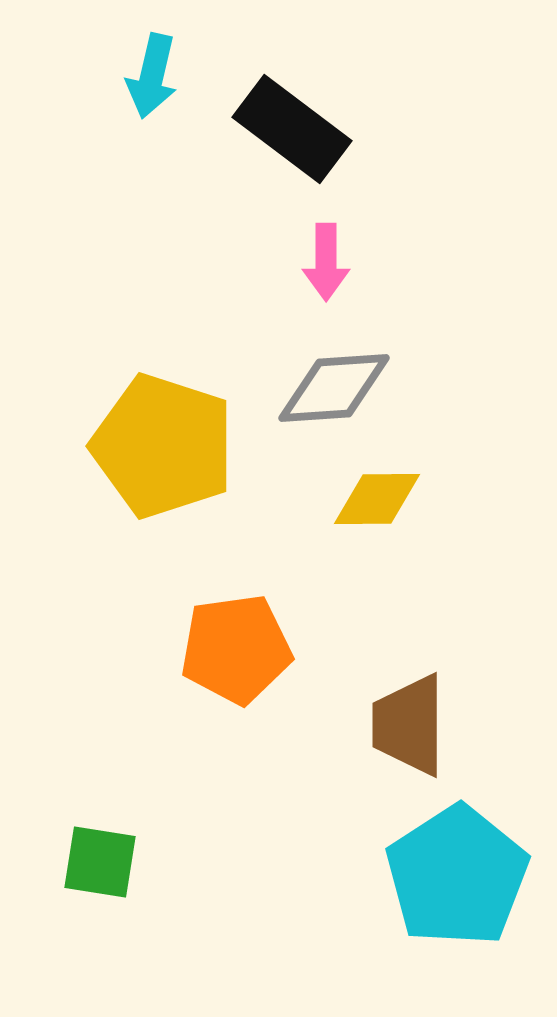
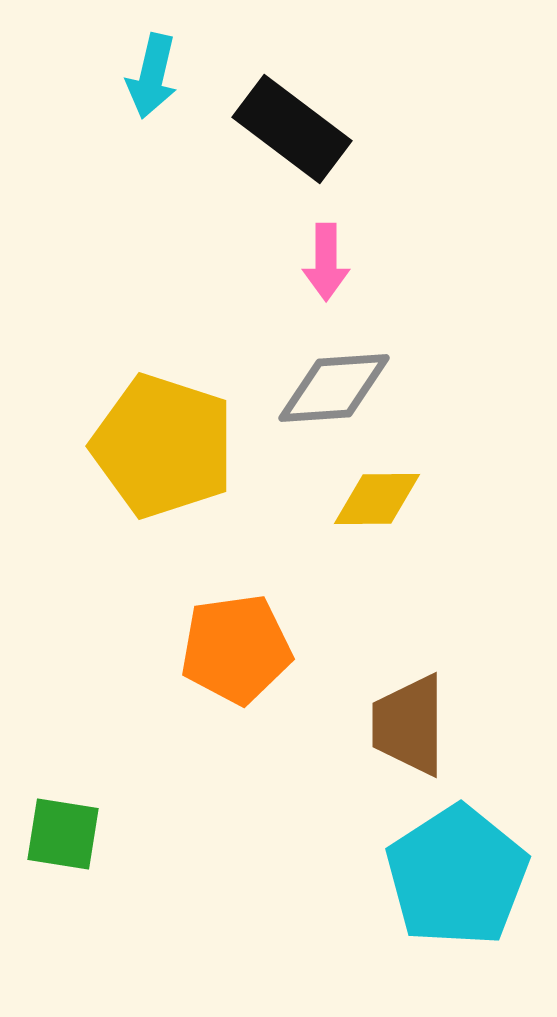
green square: moved 37 px left, 28 px up
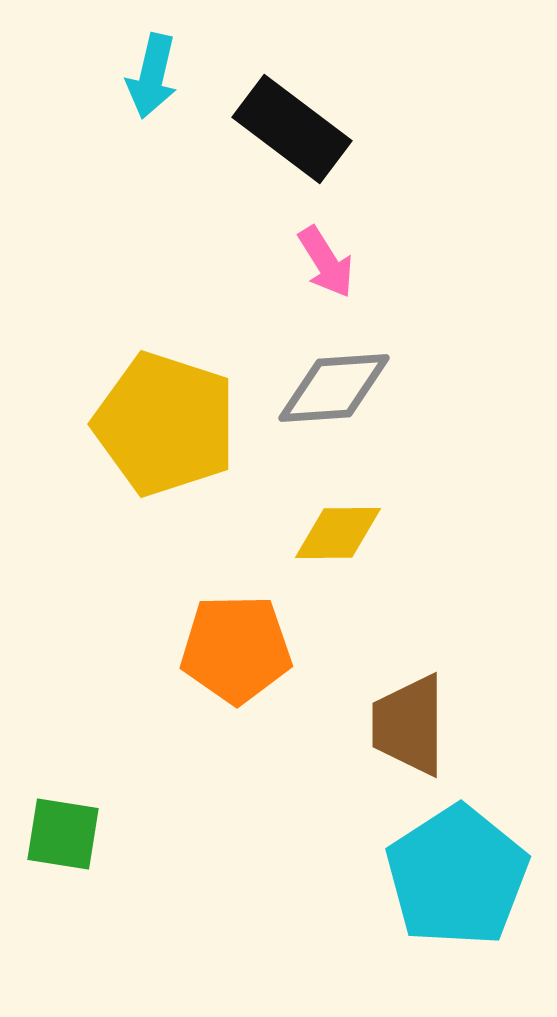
pink arrow: rotated 32 degrees counterclockwise
yellow pentagon: moved 2 px right, 22 px up
yellow diamond: moved 39 px left, 34 px down
orange pentagon: rotated 7 degrees clockwise
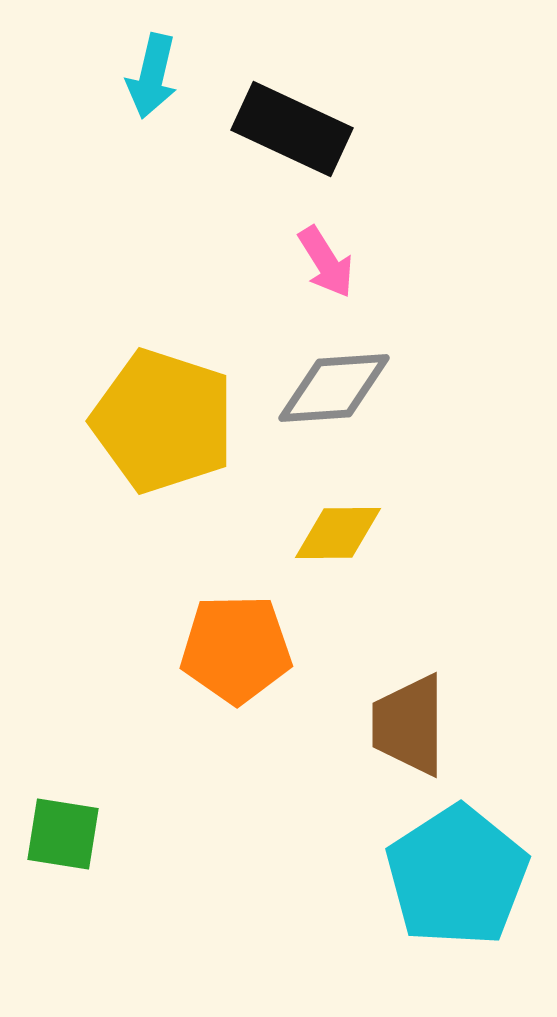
black rectangle: rotated 12 degrees counterclockwise
yellow pentagon: moved 2 px left, 3 px up
